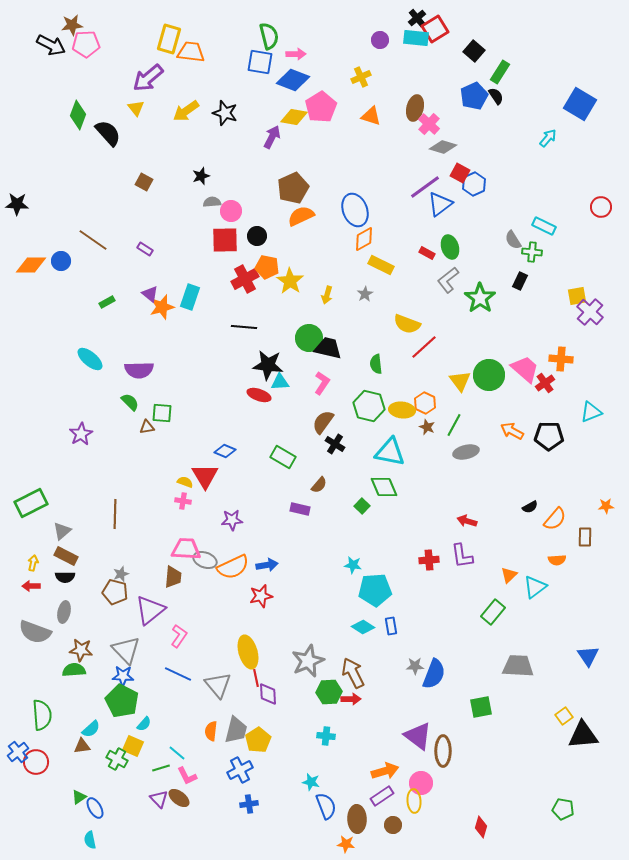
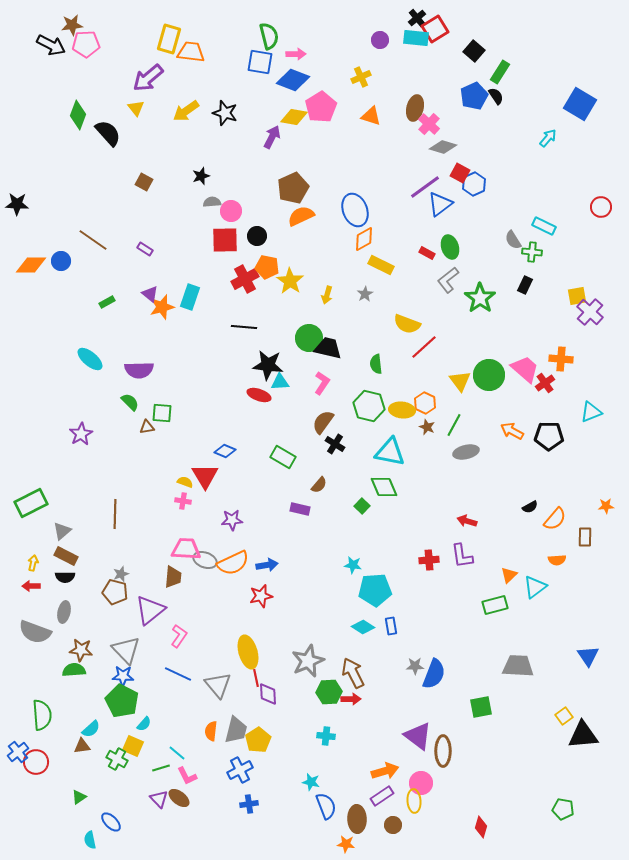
black rectangle at (520, 281): moved 5 px right, 4 px down
orange semicircle at (233, 567): moved 4 px up
green rectangle at (493, 612): moved 2 px right, 7 px up; rotated 35 degrees clockwise
blue ellipse at (95, 808): moved 16 px right, 14 px down; rotated 15 degrees counterclockwise
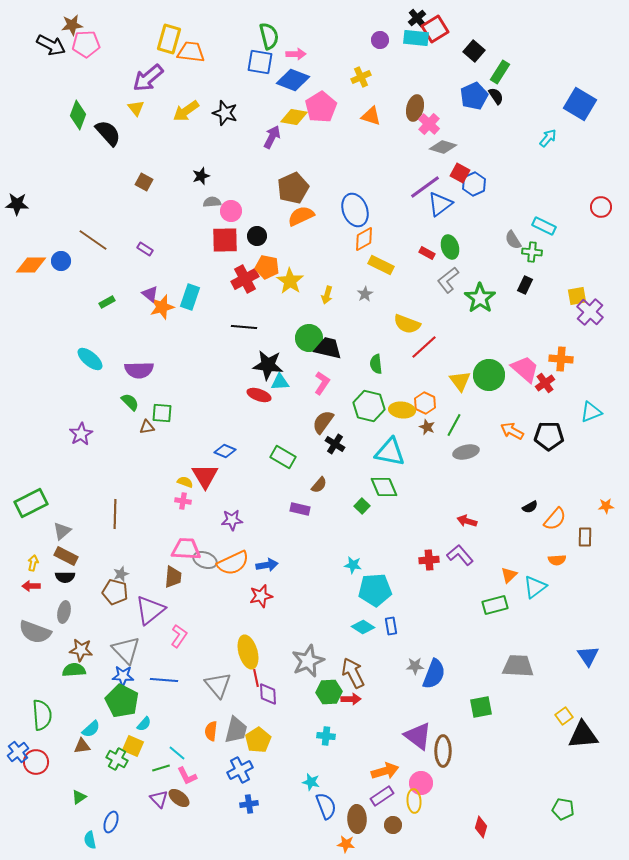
purple L-shape at (462, 556): moved 2 px left, 1 px up; rotated 148 degrees clockwise
blue line at (178, 674): moved 14 px left, 6 px down; rotated 20 degrees counterclockwise
blue ellipse at (111, 822): rotated 65 degrees clockwise
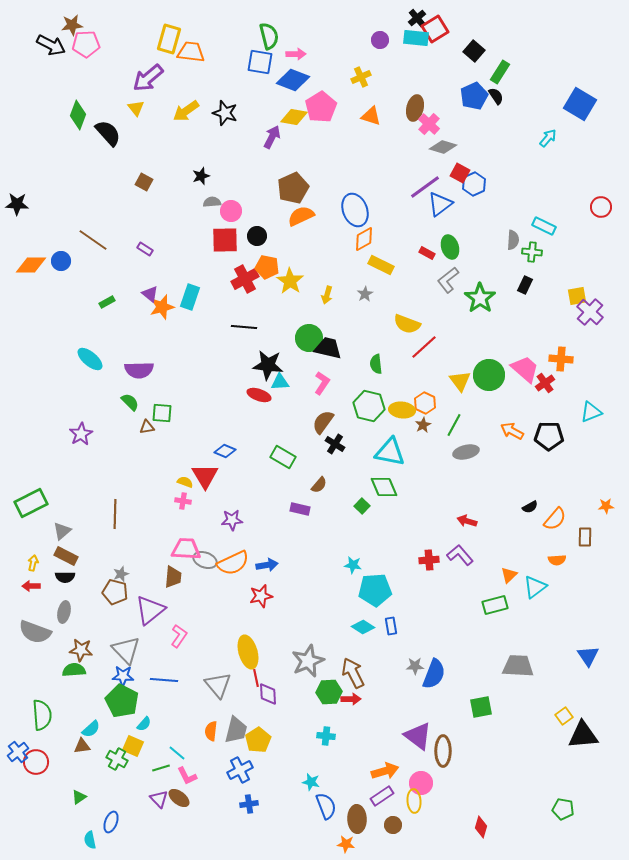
gray semicircle at (513, 240): rotated 144 degrees counterclockwise
brown star at (427, 427): moved 4 px left, 2 px up; rotated 21 degrees clockwise
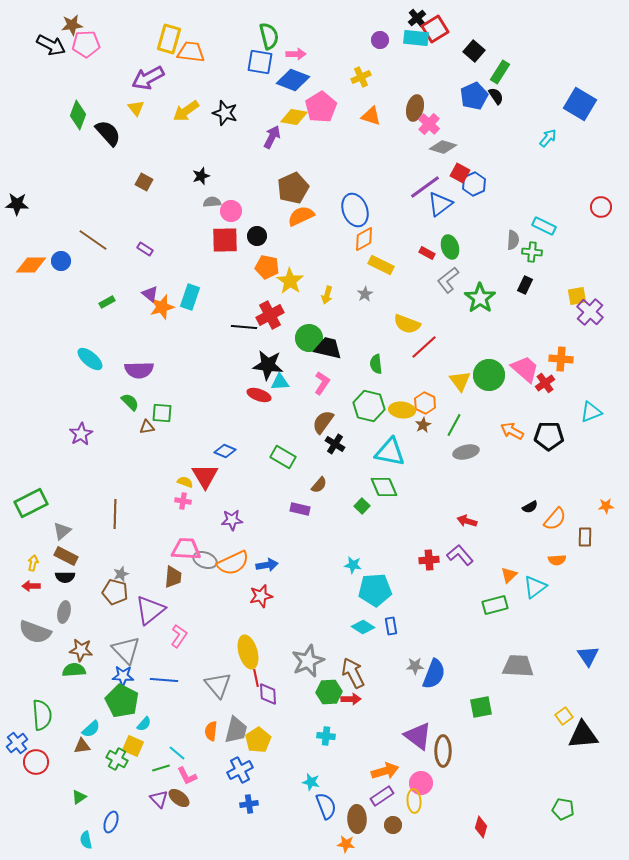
purple arrow at (148, 78): rotated 12 degrees clockwise
red cross at (245, 279): moved 25 px right, 36 px down
blue cross at (18, 752): moved 1 px left, 9 px up
cyan semicircle at (90, 840): moved 4 px left
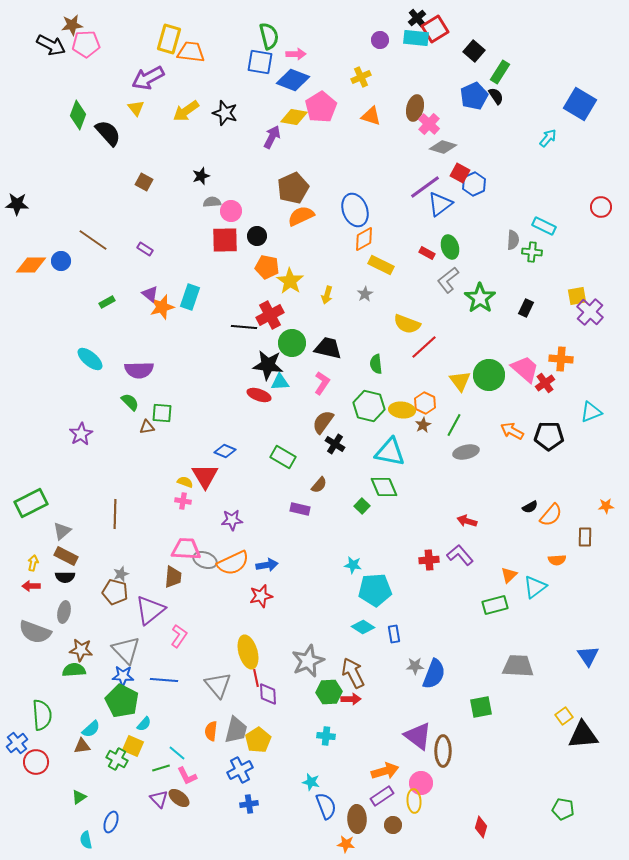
black rectangle at (525, 285): moved 1 px right, 23 px down
green circle at (309, 338): moved 17 px left, 5 px down
orange semicircle at (555, 519): moved 4 px left, 4 px up
blue rectangle at (391, 626): moved 3 px right, 8 px down
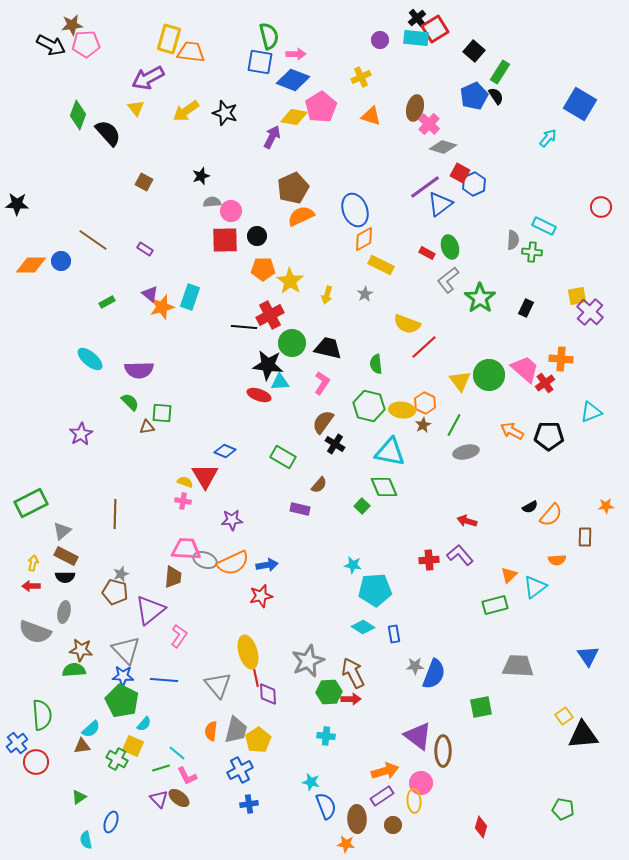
orange pentagon at (267, 267): moved 4 px left, 2 px down; rotated 10 degrees counterclockwise
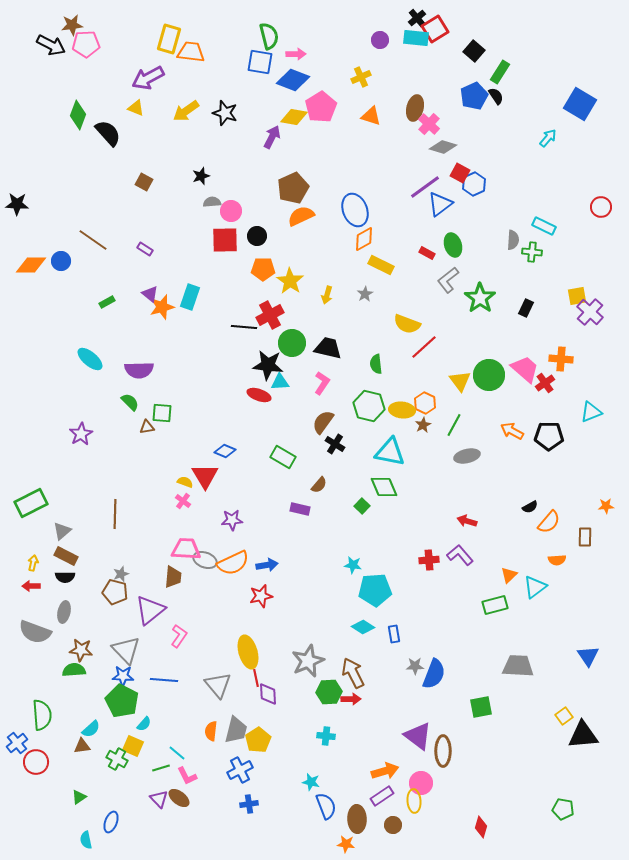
yellow triangle at (136, 108): rotated 30 degrees counterclockwise
green ellipse at (450, 247): moved 3 px right, 2 px up
gray ellipse at (466, 452): moved 1 px right, 4 px down
pink cross at (183, 501): rotated 28 degrees clockwise
orange semicircle at (551, 515): moved 2 px left, 7 px down
